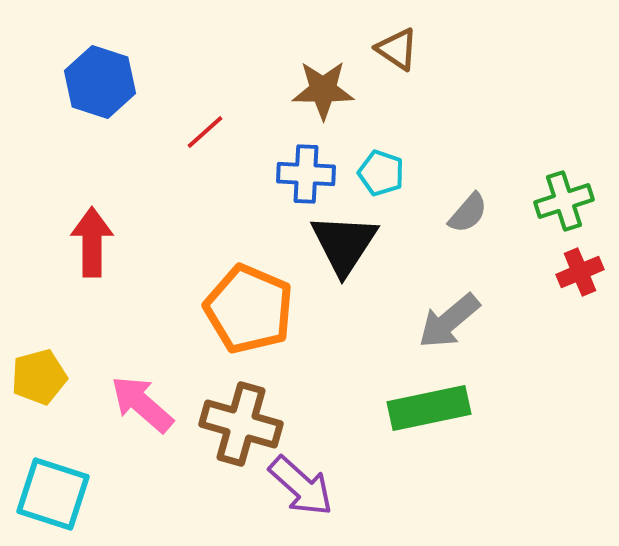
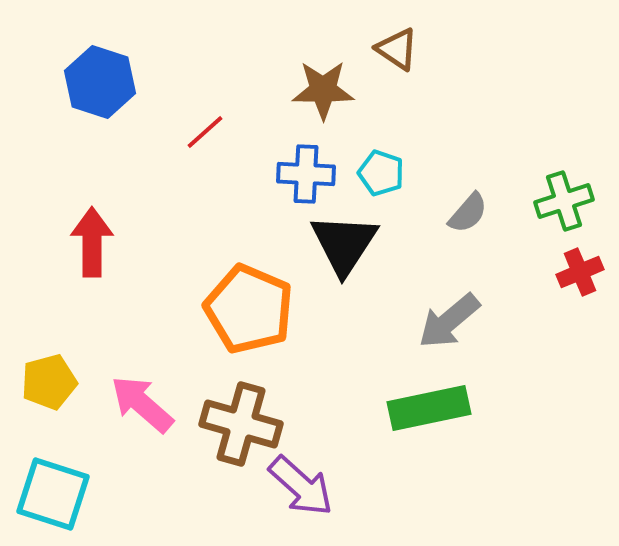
yellow pentagon: moved 10 px right, 5 px down
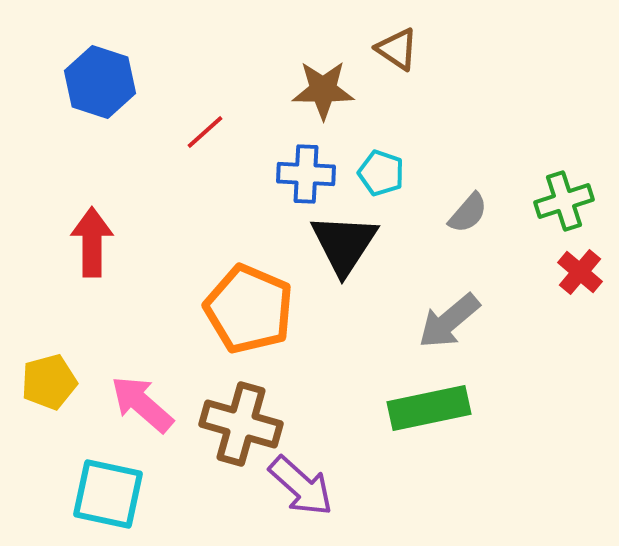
red cross: rotated 27 degrees counterclockwise
cyan square: moved 55 px right; rotated 6 degrees counterclockwise
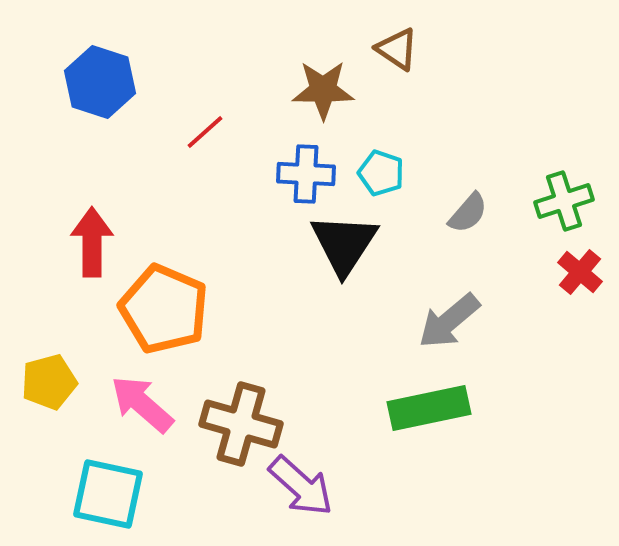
orange pentagon: moved 85 px left
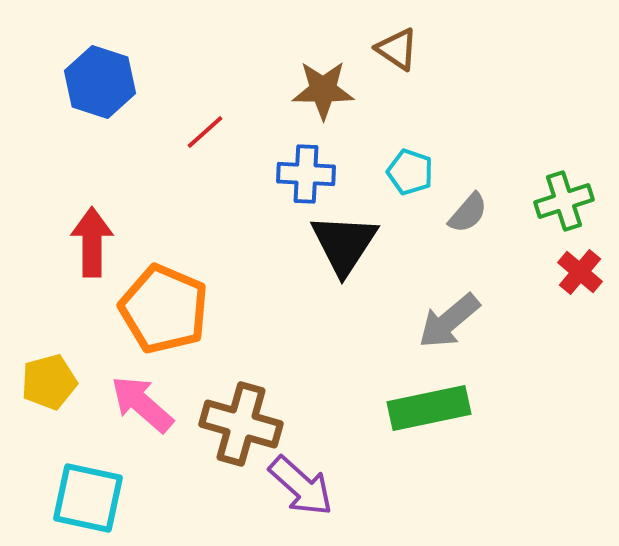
cyan pentagon: moved 29 px right, 1 px up
cyan square: moved 20 px left, 4 px down
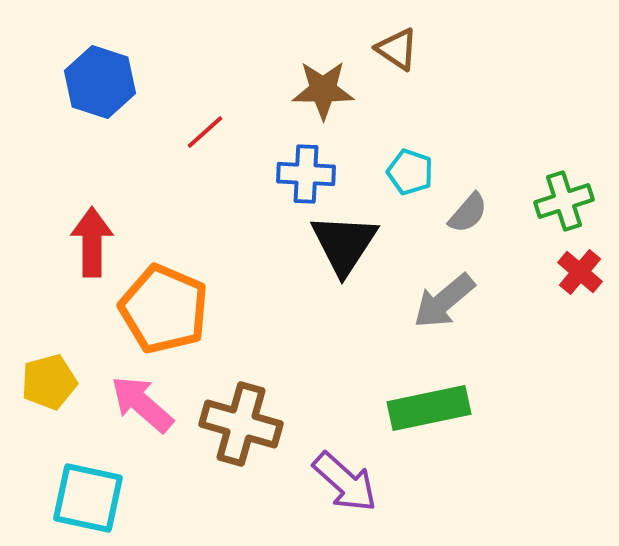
gray arrow: moved 5 px left, 20 px up
purple arrow: moved 44 px right, 4 px up
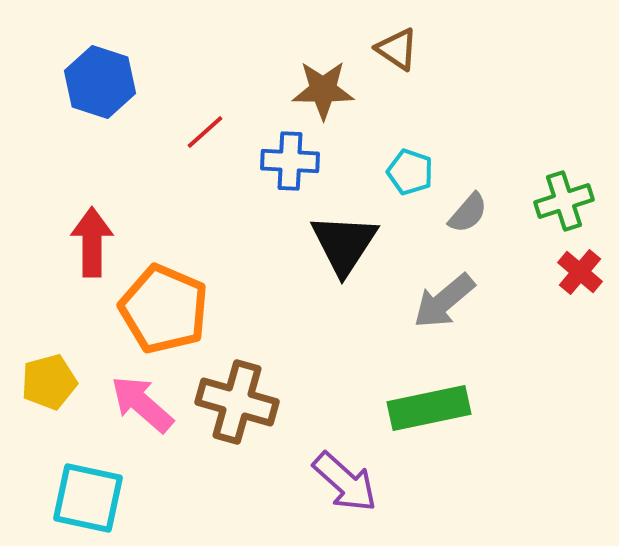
blue cross: moved 16 px left, 13 px up
brown cross: moved 4 px left, 22 px up
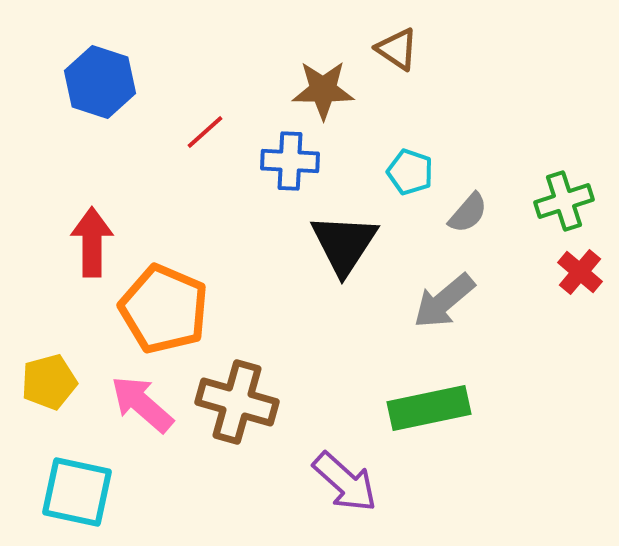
cyan square: moved 11 px left, 6 px up
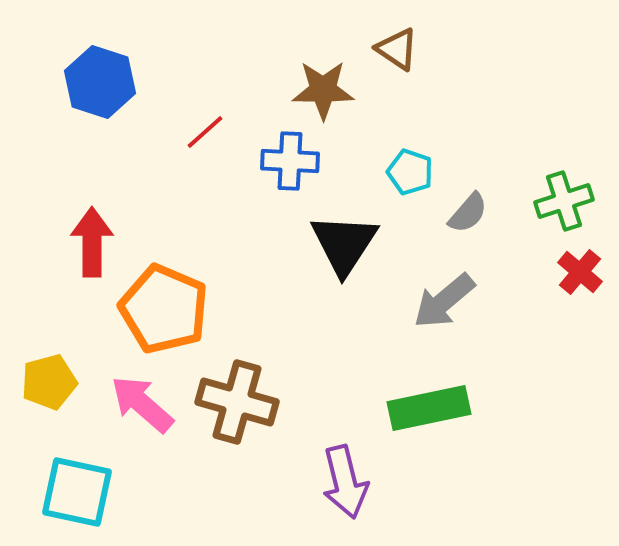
purple arrow: rotated 34 degrees clockwise
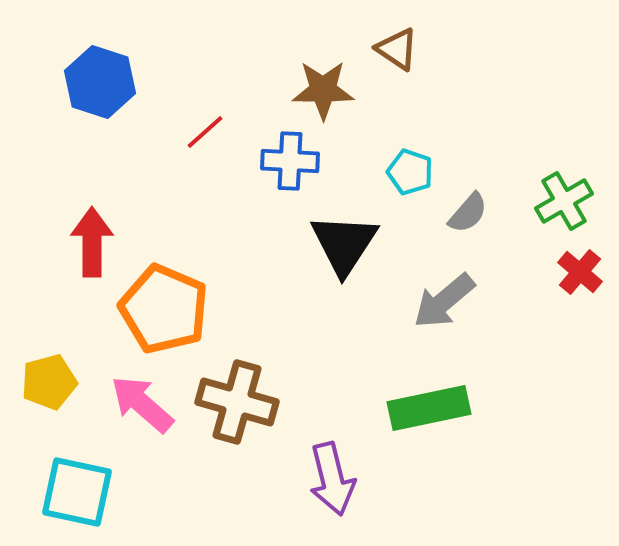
green cross: rotated 12 degrees counterclockwise
purple arrow: moved 13 px left, 3 px up
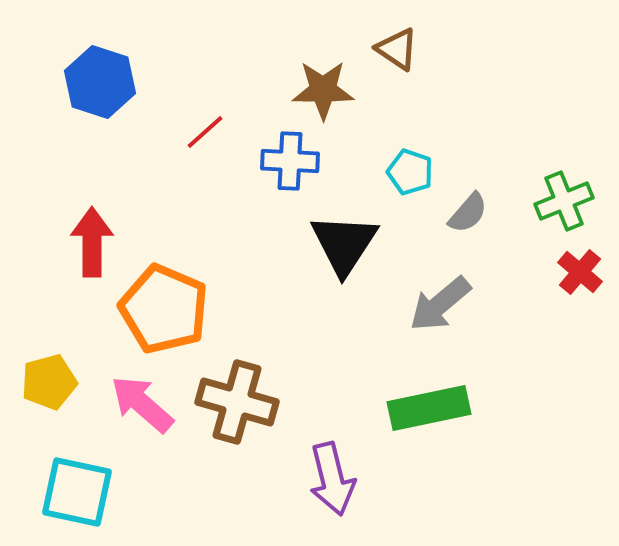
green cross: rotated 8 degrees clockwise
gray arrow: moved 4 px left, 3 px down
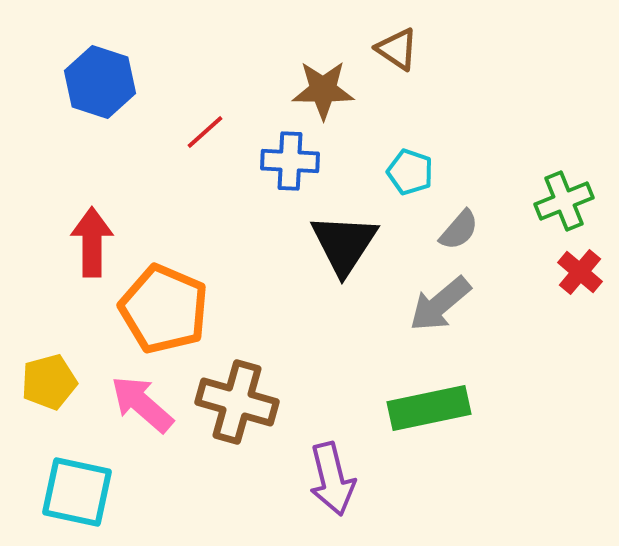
gray semicircle: moved 9 px left, 17 px down
